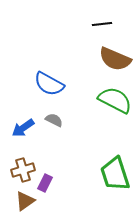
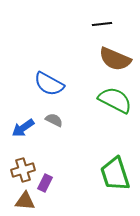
brown triangle: rotated 40 degrees clockwise
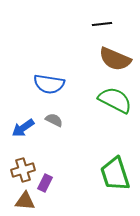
blue semicircle: rotated 20 degrees counterclockwise
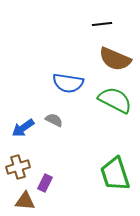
blue semicircle: moved 19 px right, 1 px up
brown cross: moved 5 px left, 3 px up
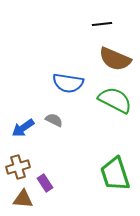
purple rectangle: rotated 60 degrees counterclockwise
brown triangle: moved 2 px left, 2 px up
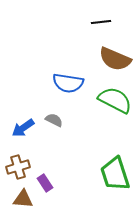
black line: moved 1 px left, 2 px up
